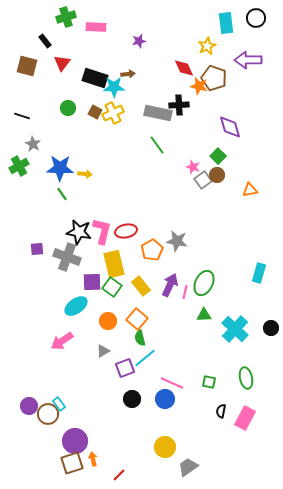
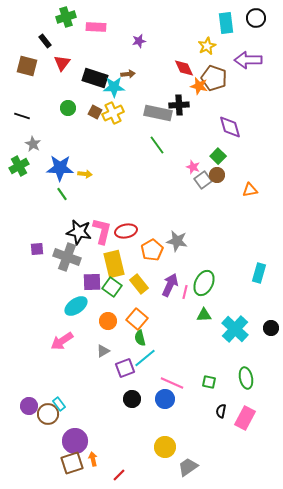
yellow rectangle at (141, 286): moved 2 px left, 2 px up
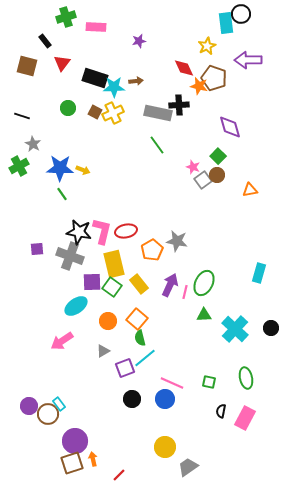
black circle at (256, 18): moved 15 px left, 4 px up
brown arrow at (128, 74): moved 8 px right, 7 px down
yellow arrow at (85, 174): moved 2 px left, 4 px up; rotated 16 degrees clockwise
gray cross at (67, 257): moved 3 px right, 1 px up
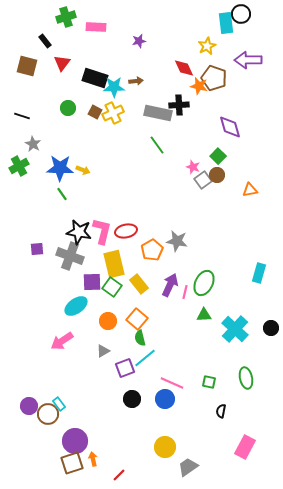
pink rectangle at (245, 418): moved 29 px down
